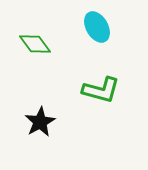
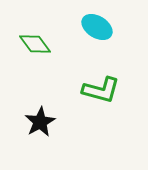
cyan ellipse: rotated 28 degrees counterclockwise
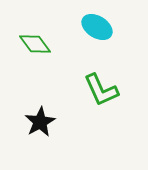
green L-shape: rotated 51 degrees clockwise
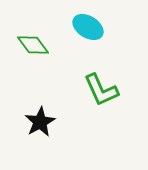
cyan ellipse: moved 9 px left
green diamond: moved 2 px left, 1 px down
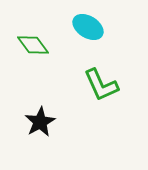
green L-shape: moved 5 px up
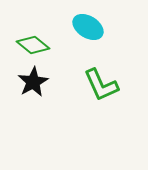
green diamond: rotated 16 degrees counterclockwise
black star: moved 7 px left, 40 px up
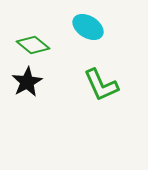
black star: moved 6 px left
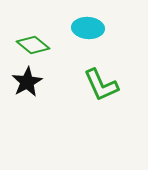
cyan ellipse: moved 1 px down; rotated 28 degrees counterclockwise
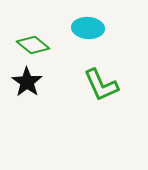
black star: rotated 8 degrees counterclockwise
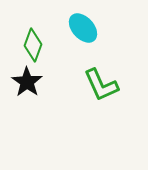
cyan ellipse: moved 5 px left; rotated 44 degrees clockwise
green diamond: rotated 72 degrees clockwise
